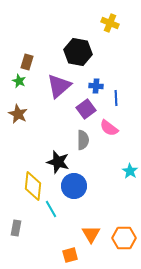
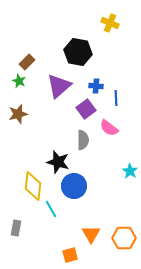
brown rectangle: rotated 28 degrees clockwise
brown star: rotated 30 degrees clockwise
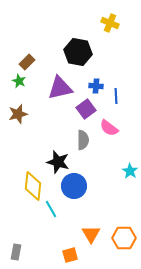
purple triangle: moved 1 px right, 2 px down; rotated 28 degrees clockwise
blue line: moved 2 px up
gray rectangle: moved 24 px down
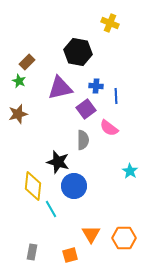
gray rectangle: moved 16 px right
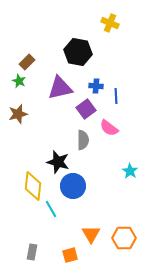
blue circle: moved 1 px left
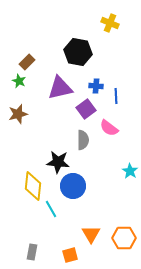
black star: rotated 10 degrees counterclockwise
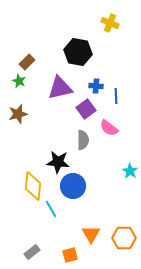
gray rectangle: rotated 42 degrees clockwise
